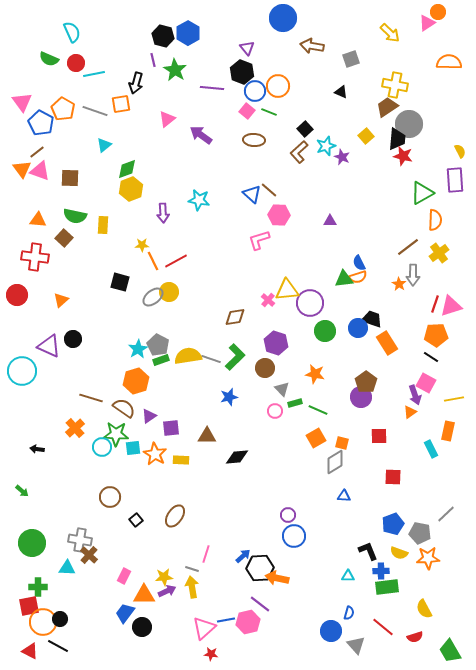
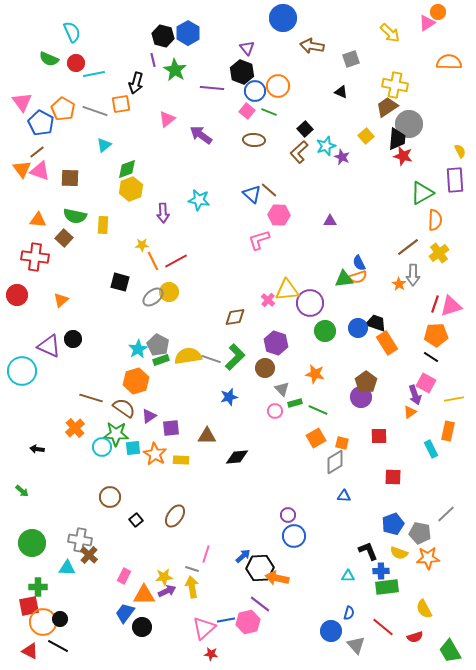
black trapezoid at (372, 319): moved 4 px right, 4 px down
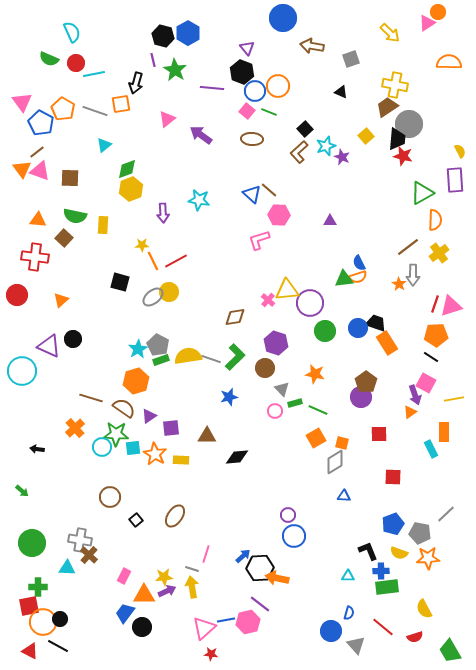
brown ellipse at (254, 140): moved 2 px left, 1 px up
orange rectangle at (448, 431): moved 4 px left, 1 px down; rotated 12 degrees counterclockwise
red square at (379, 436): moved 2 px up
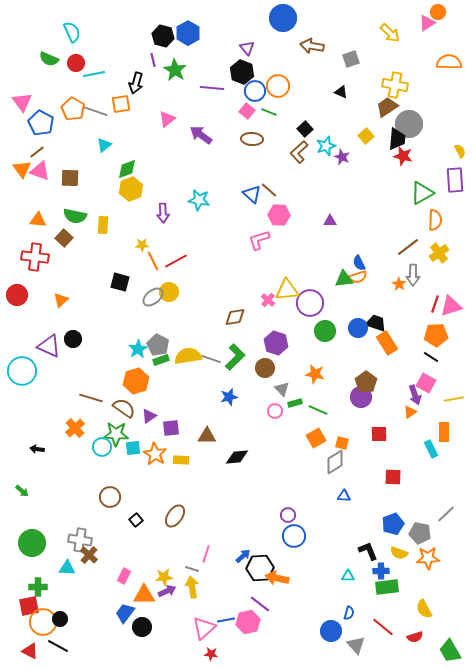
orange pentagon at (63, 109): moved 10 px right
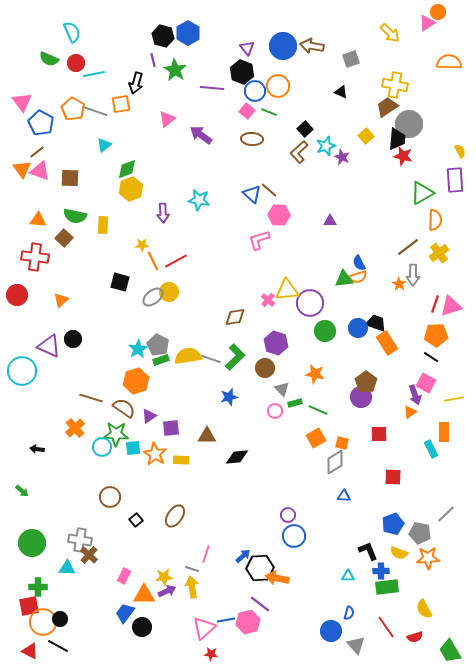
blue circle at (283, 18): moved 28 px down
red line at (383, 627): moved 3 px right; rotated 15 degrees clockwise
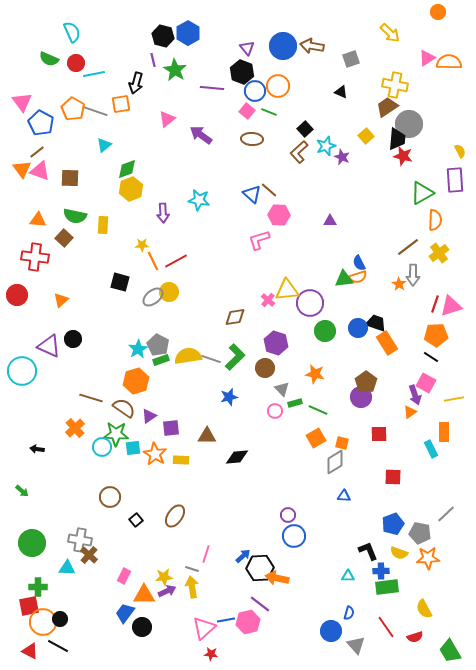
pink triangle at (427, 23): moved 35 px down
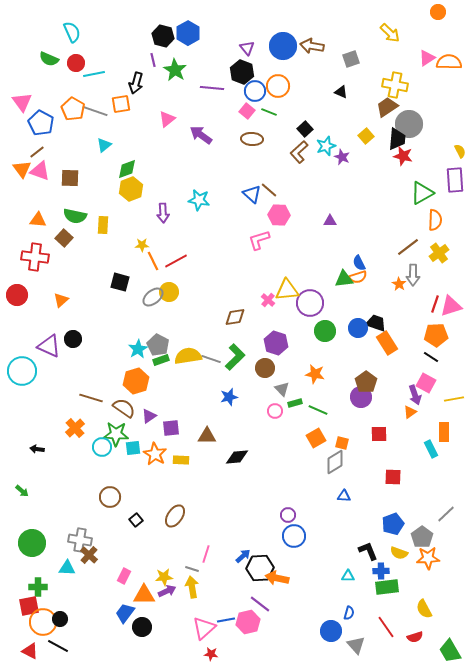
gray pentagon at (420, 533): moved 2 px right, 4 px down; rotated 25 degrees clockwise
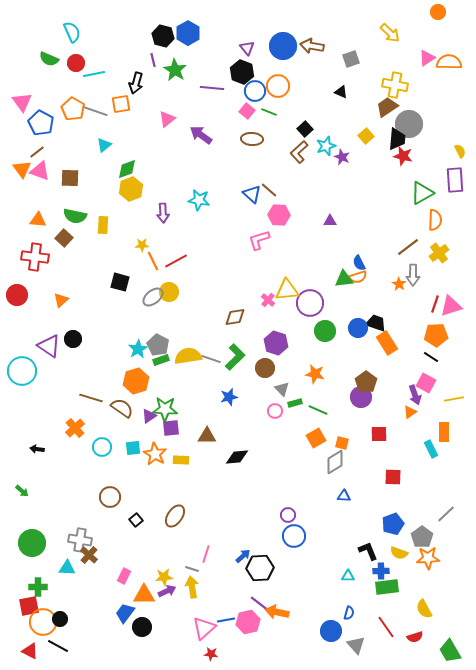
purple triangle at (49, 346): rotated 10 degrees clockwise
brown semicircle at (124, 408): moved 2 px left
green star at (116, 434): moved 49 px right, 25 px up
orange arrow at (277, 578): moved 34 px down
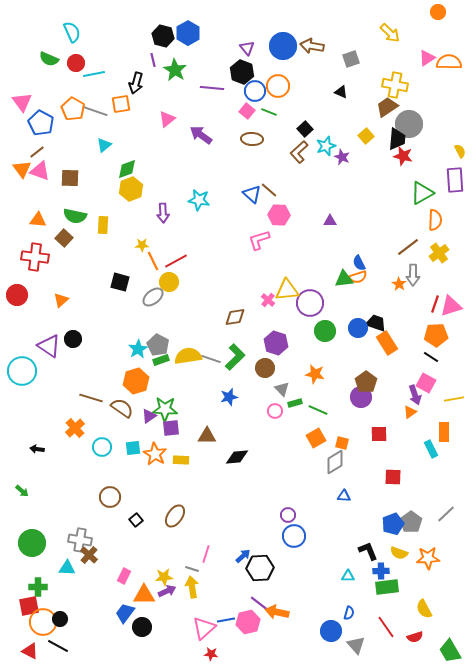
yellow circle at (169, 292): moved 10 px up
gray pentagon at (422, 537): moved 11 px left, 15 px up
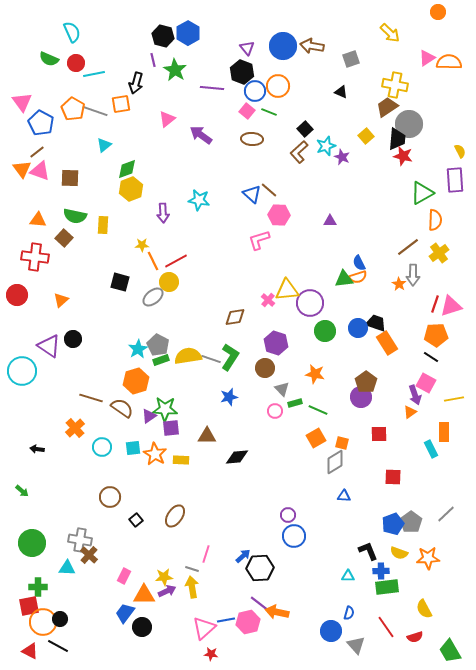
green L-shape at (235, 357): moved 5 px left; rotated 12 degrees counterclockwise
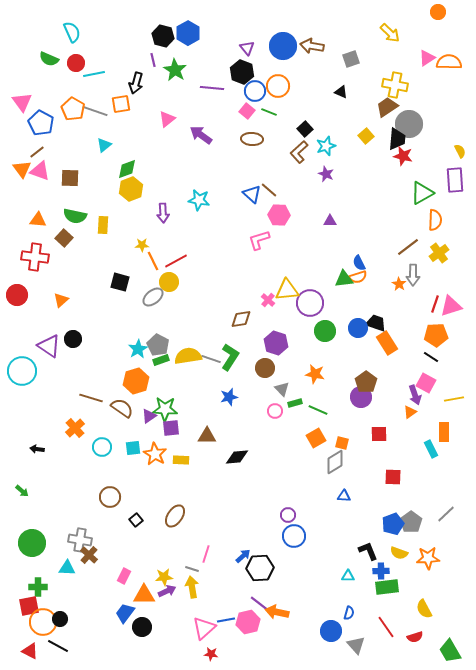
purple star at (342, 157): moved 16 px left, 17 px down
brown diamond at (235, 317): moved 6 px right, 2 px down
